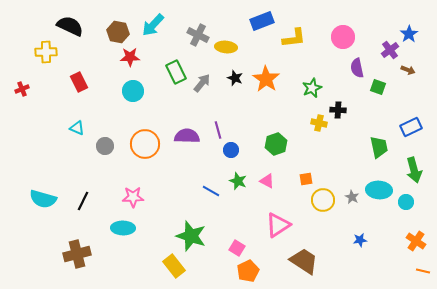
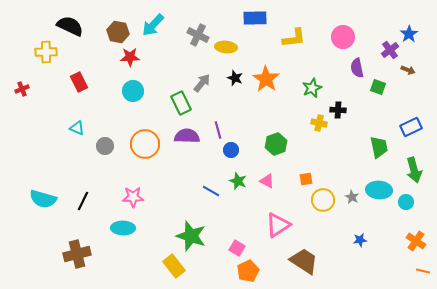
blue rectangle at (262, 21): moved 7 px left, 3 px up; rotated 20 degrees clockwise
green rectangle at (176, 72): moved 5 px right, 31 px down
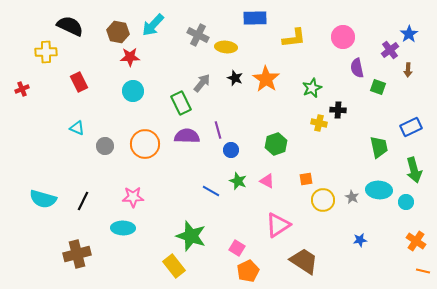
brown arrow at (408, 70): rotated 72 degrees clockwise
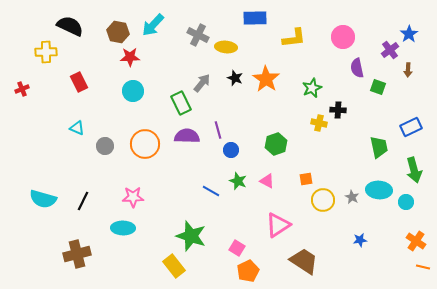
orange line at (423, 271): moved 4 px up
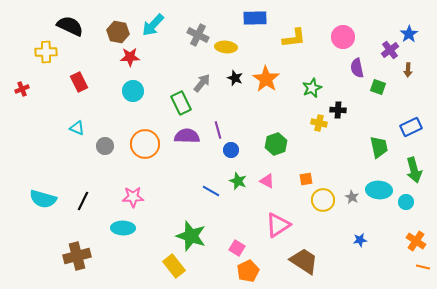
brown cross at (77, 254): moved 2 px down
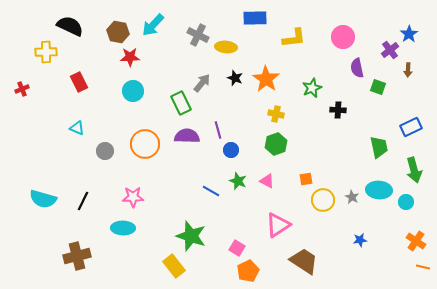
yellow cross at (319, 123): moved 43 px left, 9 px up
gray circle at (105, 146): moved 5 px down
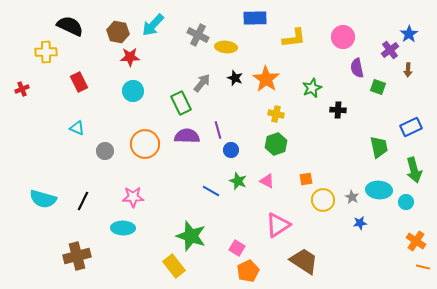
blue star at (360, 240): moved 17 px up
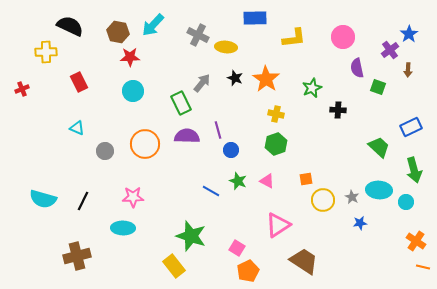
green trapezoid at (379, 147): rotated 35 degrees counterclockwise
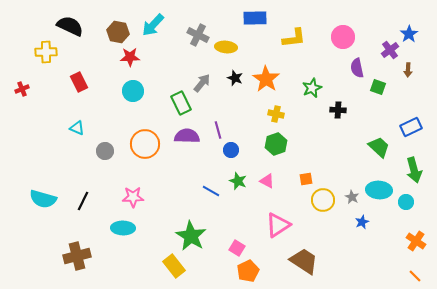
blue star at (360, 223): moved 2 px right, 1 px up; rotated 16 degrees counterclockwise
green star at (191, 236): rotated 12 degrees clockwise
orange line at (423, 267): moved 8 px left, 9 px down; rotated 32 degrees clockwise
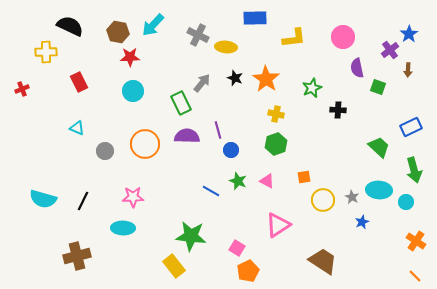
orange square at (306, 179): moved 2 px left, 2 px up
green star at (191, 236): rotated 24 degrees counterclockwise
brown trapezoid at (304, 261): moved 19 px right
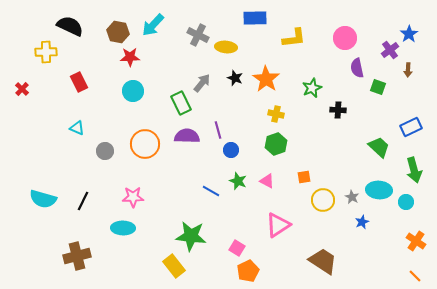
pink circle at (343, 37): moved 2 px right, 1 px down
red cross at (22, 89): rotated 24 degrees counterclockwise
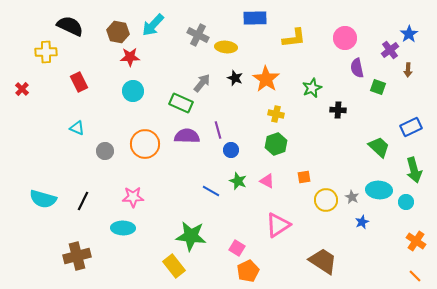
green rectangle at (181, 103): rotated 40 degrees counterclockwise
yellow circle at (323, 200): moved 3 px right
